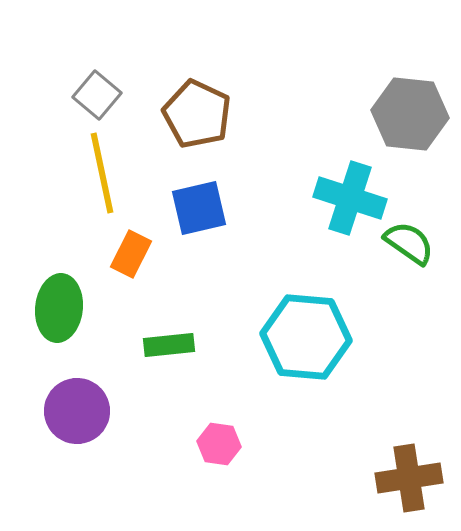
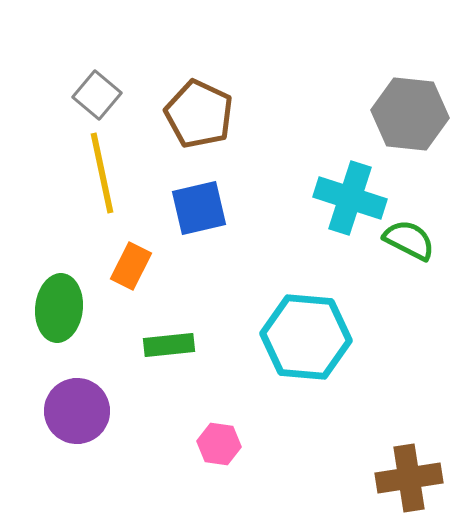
brown pentagon: moved 2 px right
green semicircle: moved 3 px up; rotated 8 degrees counterclockwise
orange rectangle: moved 12 px down
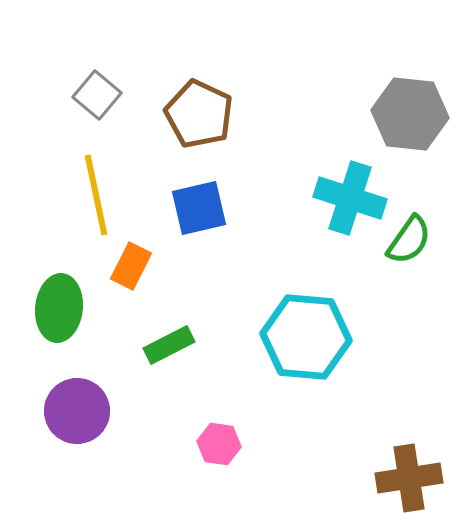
yellow line: moved 6 px left, 22 px down
green semicircle: rotated 98 degrees clockwise
green rectangle: rotated 21 degrees counterclockwise
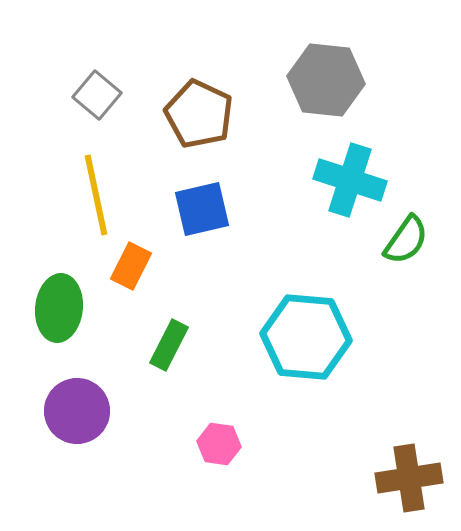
gray hexagon: moved 84 px left, 34 px up
cyan cross: moved 18 px up
blue square: moved 3 px right, 1 px down
green semicircle: moved 3 px left
green rectangle: rotated 36 degrees counterclockwise
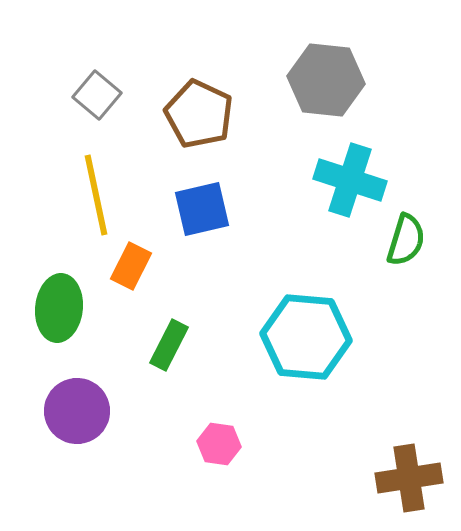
green semicircle: rotated 18 degrees counterclockwise
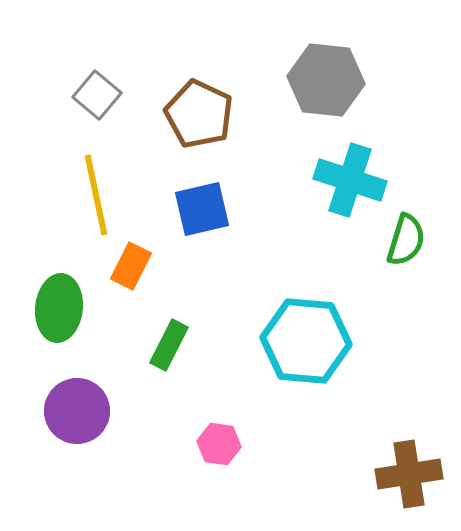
cyan hexagon: moved 4 px down
brown cross: moved 4 px up
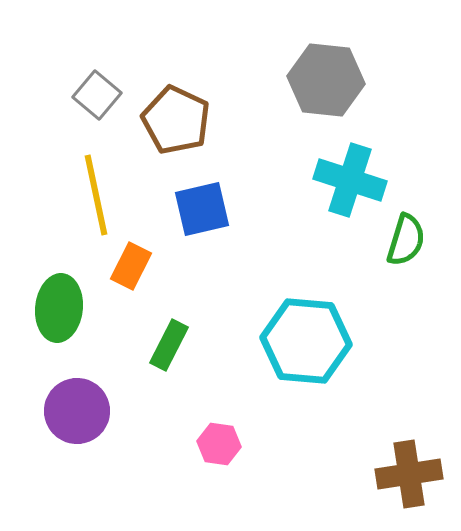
brown pentagon: moved 23 px left, 6 px down
